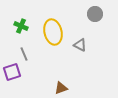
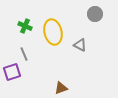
green cross: moved 4 px right
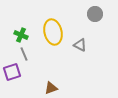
green cross: moved 4 px left, 9 px down
brown triangle: moved 10 px left
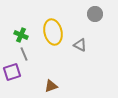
brown triangle: moved 2 px up
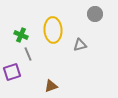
yellow ellipse: moved 2 px up; rotated 10 degrees clockwise
gray triangle: rotated 40 degrees counterclockwise
gray line: moved 4 px right
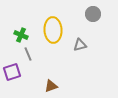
gray circle: moved 2 px left
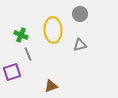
gray circle: moved 13 px left
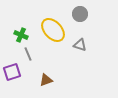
yellow ellipse: rotated 40 degrees counterclockwise
gray triangle: rotated 32 degrees clockwise
brown triangle: moved 5 px left, 6 px up
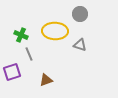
yellow ellipse: moved 2 px right, 1 px down; rotated 45 degrees counterclockwise
gray line: moved 1 px right
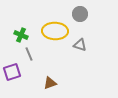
brown triangle: moved 4 px right, 3 px down
